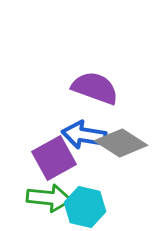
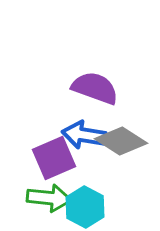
gray diamond: moved 2 px up
purple square: rotated 6 degrees clockwise
cyan hexagon: rotated 15 degrees clockwise
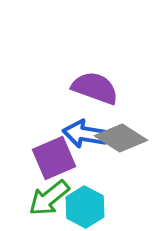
blue arrow: moved 1 px right, 1 px up
gray diamond: moved 3 px up
green arrow: rotated 135 degrees clockwise
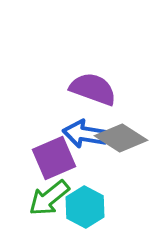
purple semicircle: moved 2 px left, 1 px down
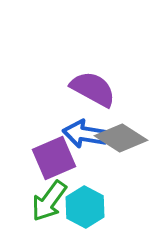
purple semicircle: rotated 9 degrees clockwise
green arrow: moved 3 px down; rotated 15 degrees counterclockwise
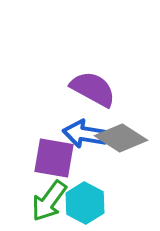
purple square: rotated 33 degrees clockwise
cyan hexagon: moved 4 px up
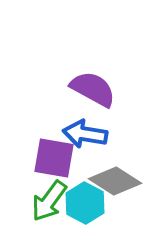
gray diamond: moved 6 px left, 43 px down
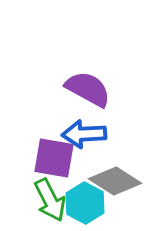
purple semicircle: moved 5 px left
blue arrow: moved 1 px left; rotated 12 degrees counterclockwise
green arrow: moved 1 px right, 1 px up; rotated 63 degrees counterclockwise
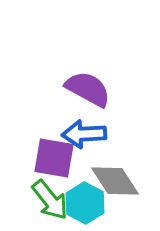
gray diamond: rotated 24 degrees clockwise
green arrow: rotated 12 degrees counterclockwise
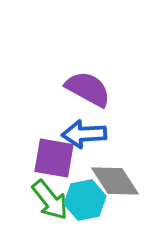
cyan hexagon: moved 3 px up; rotated 21 degrees clockwise
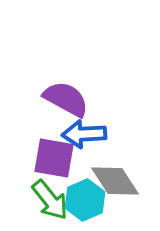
purple semicircle: moved 22 px left, 10 px down
cyan hexagon: rotated 12 degrees counterclockwise
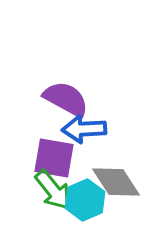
blue arrow: moved 5 px up
gray diamond: moved 1 px right, 1 px down
green arrow: moved 3 px right, 10 px up
